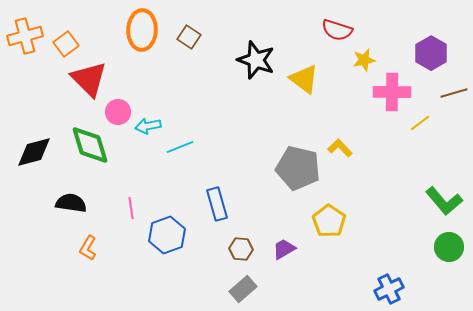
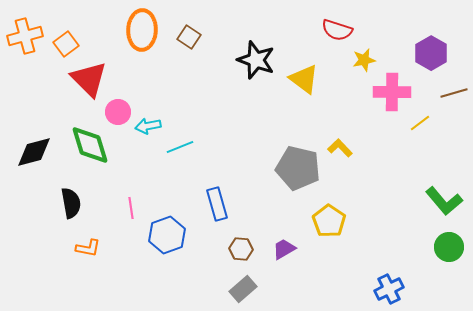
black semicircle: rotated 72 degrees clockwise
orange L-shape: rotated 110 degrees counterclockwise
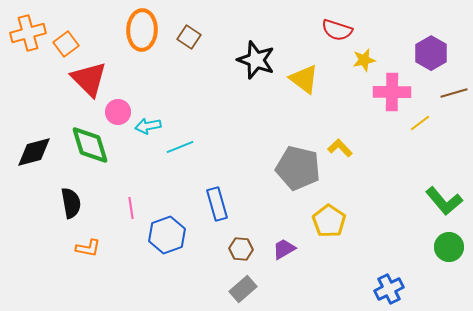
orange cross: moved 3 px right, 3 px up
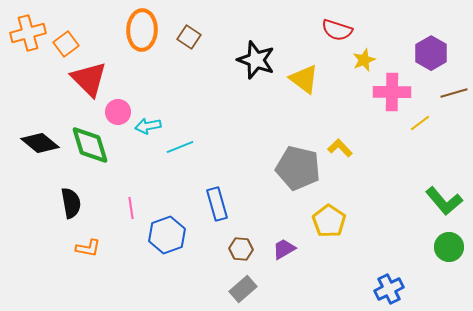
yellow star: rotated 10 degrees counterclockwise
black diamond: moved 6 px right, 9 px up; rotated 54 degrees clockwise
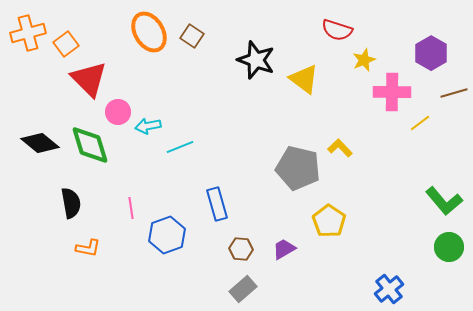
orange ellipse: moved 7 px right, 2 px down; rotated 33 degrees counterclockwise
brown square: moved 3 px right, 1 px up
blue cross: rotated 12 degrees counterclockwise
